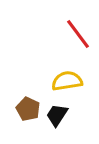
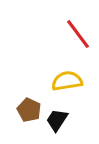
brown pentagon: moved 1 px right, 1 px down
black trapezoid: moved 5 px down
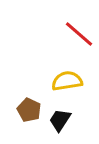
red line: moved 1 px right; rotated 12 degrees counterclockwise
black trapezoid: moved 3 px right
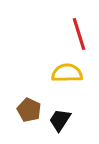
red line: rotated 32 degrees clockwise
yellow semicircle: moved 8 px up; rotated 8 degrees clockwise
